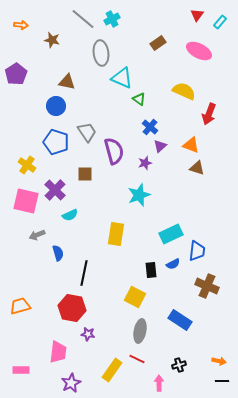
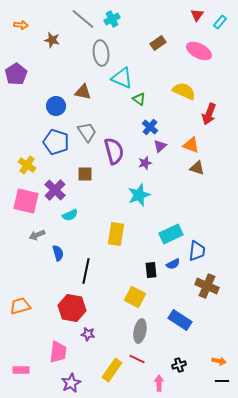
brown triangle at (67, 82): moved 16 px right, 10 px down
black line at (84, 273): moved 2 px right, 2 px up
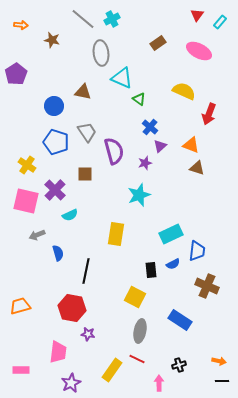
blue circle at (56, 106): moved 2 px left
